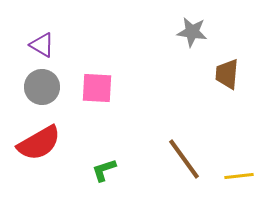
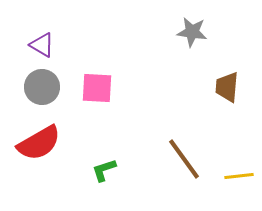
brown trapezoid: moved 13 px down
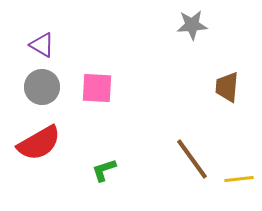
gray star: moved 7 px up; rotated 12 degrees counterclockwise
brown line: moved 8 px right
yellow line: moved 3 px down
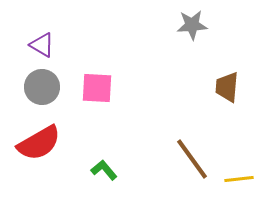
green L-shape: rotated 68 degrees clockwise
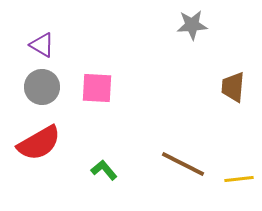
brown trapezoid: moved 6 px right
brown line: moved 9 px left, 5 px down; rotated 27 degrees counterclockwise
